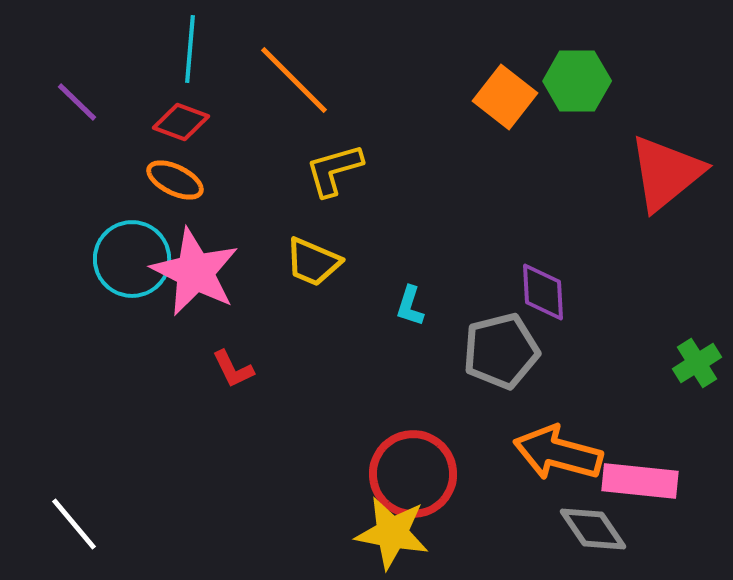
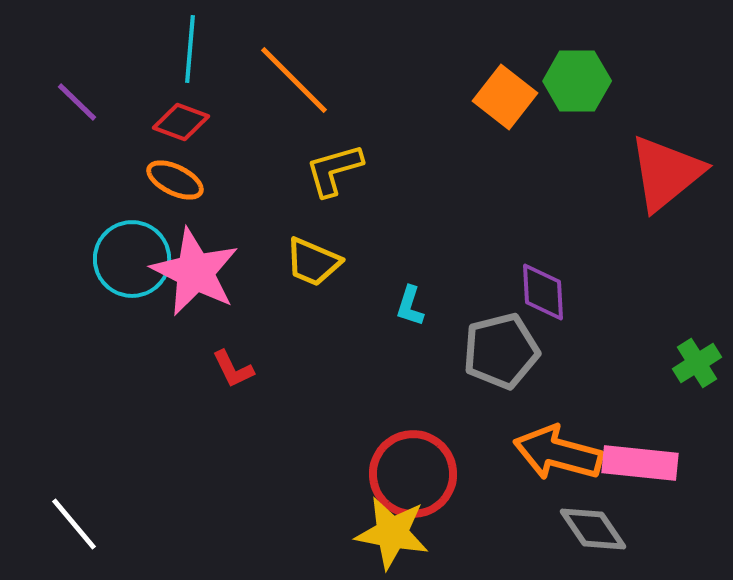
pink rectangle: moved 18 px up
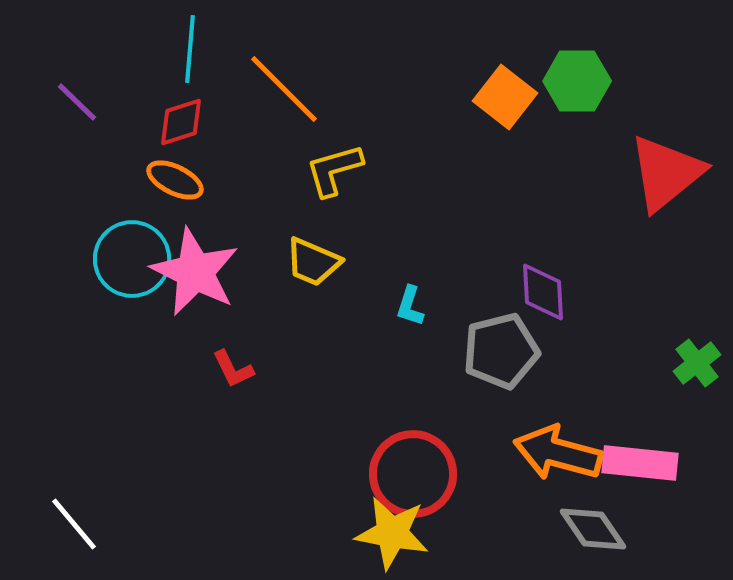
orange line: moved 10 px left, 9 px down
red diamond: rotated 38 degrees counterclockwise
green cross: rotated 6 degrees counterclockwise
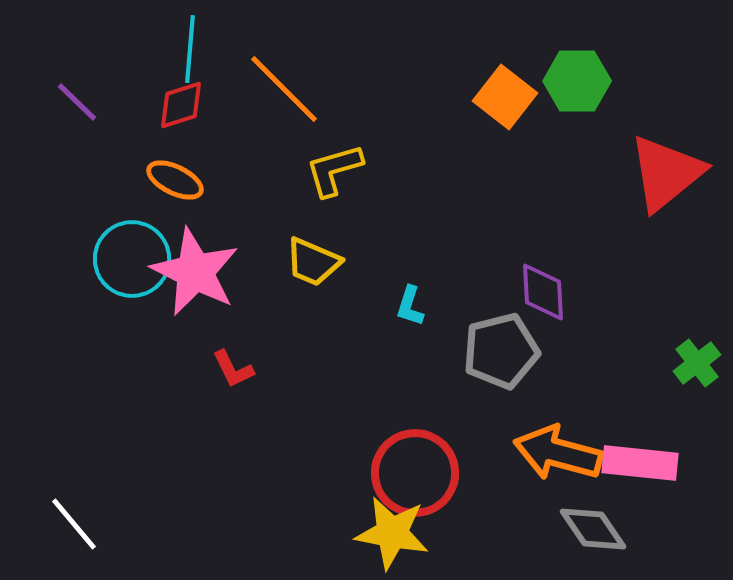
red diamond: moved 17 px up
red circle: moved 2 px right, 1 px up
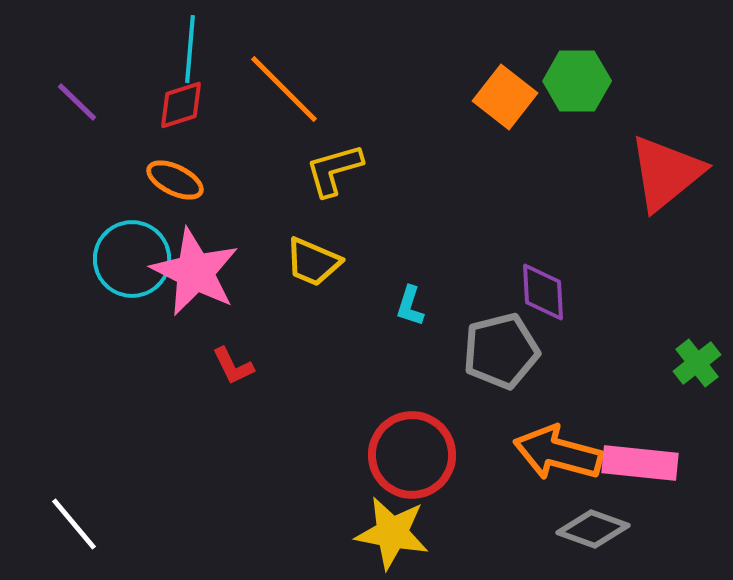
red L-shape: moved 3 px up
red circle: moved 3 px left, 18 px up
gray diamond: rotated 36 degrees counterclockwise
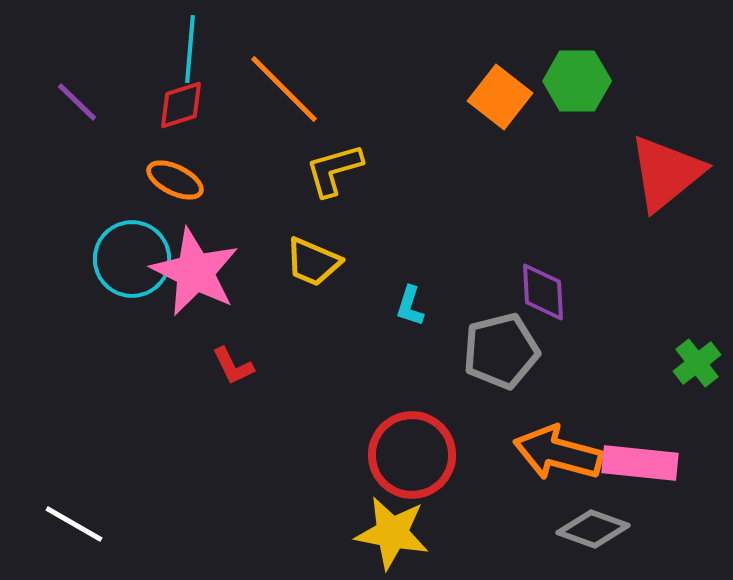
orange square: moved 5 px left
white line: rotated 20 degrees counterclockwise
